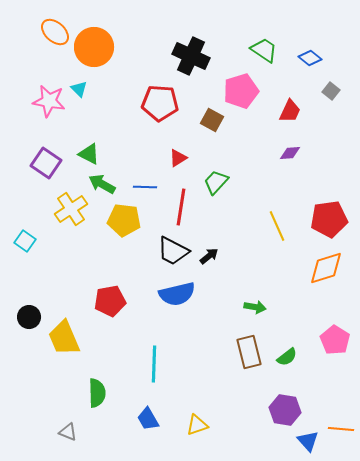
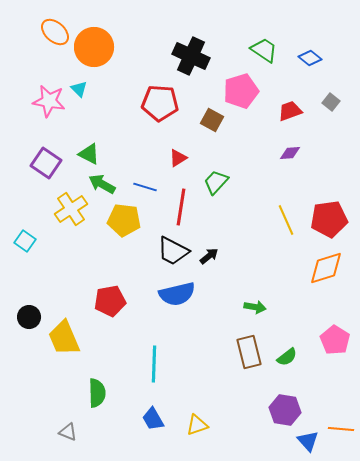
gray square at (331, 91): moved 11 px down
red trapezoid at (290, 111): rotated 135 degrees counterclockwise
blue line at (145, 187): rotated 15 degrees clockwise
yellow line at (277, 226): moved 9 px right, 6 px up
blue trapezoid at (148, 419): moved 5 px right
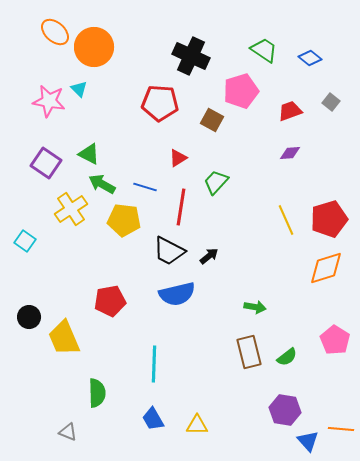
red pentagon at (329, 219): rotated 9 degrees counterclockwise
black trapezoid at (173, 251): moved 4 px left
yellow triangle at (197, 425): rotated 20 degrees clockwise
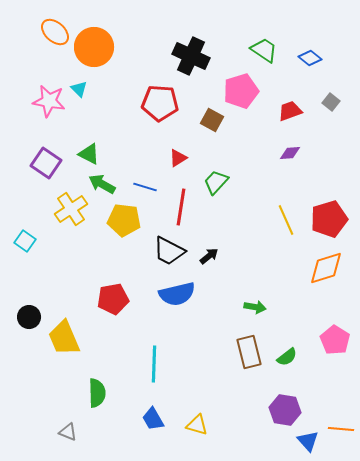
red pentagon at (110, 301): moved 3 px right, 2 px up
yellow triangle at (197, 425): rotated 15 degrees clockwise
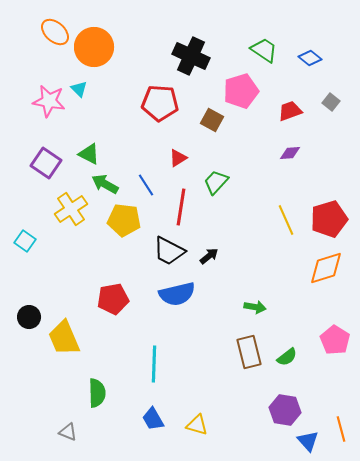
green arrow at (102, 184): moved 3 px right
blue line at (145, 187): moved 1 px right, 2 px up; rotated 40 degrees clockwise
orange line at (341, 429): rotated 70 degrees clockwise
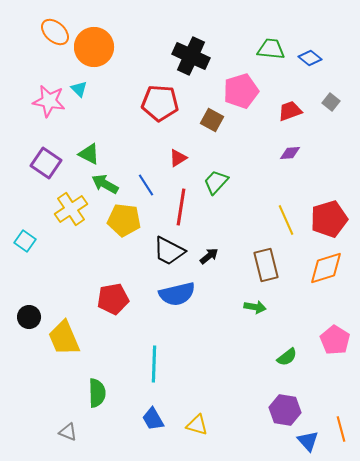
green trapezoid at (264, 50): moved 7 px right, 1 px up; rotated 28 degrees counterclockwise
brown rectangle at (249, 352): moved 17 px right, 87 px up
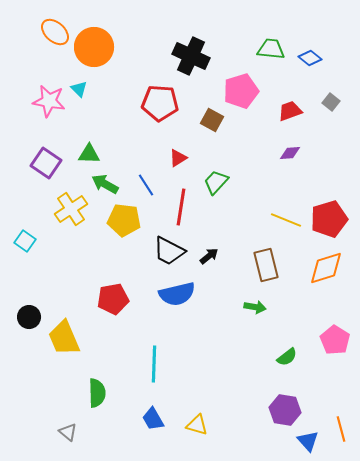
green triangle at (89, 154): rotated 25 degrees counterclockwise
yellow line at (286, 220): rotated 44 degrees counterclockwise
gray triangle at (68, 432): rotated 18 degrees clockwise
